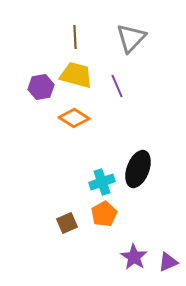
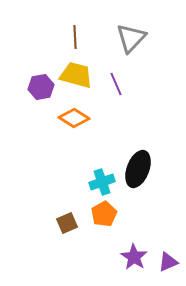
purple line: moved 1 px left, 2 px up
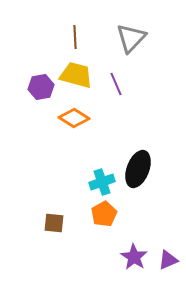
brown square: moved 13 px left; rotated 30 degrees clockwise
purple triangle: moved 2 px up
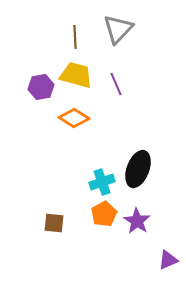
gray triangle: moved 13 px left, 9 px up
purple star: moved 3 px right, 36 px up
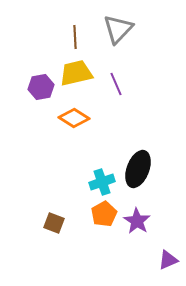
yellow trapezoid: moved 2 px up; rotated 28 degrees counterclockwise
brown square: rotated 15 degrees clockwise
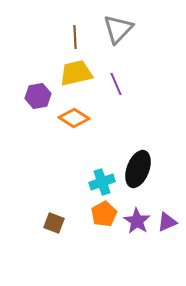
purple hexagon: moved 3 px left, 9 px down
purple triangle: moved 1 px left, 38 px up
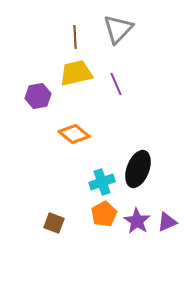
orange diamond: moved 16 px down; rotated 8 degrees clockwise
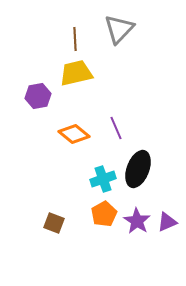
gray triangle: moved 1 px right
brown line: moved 2 px down
purple line: moved 44 px down
cyan cross: moved 1 px right, 3 px up
